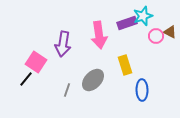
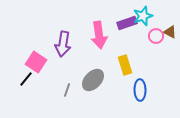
blue ellipse: moved 2 px left
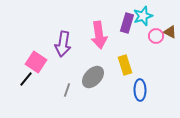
purple rectangle: rotated 54 degrees counterclockwise
gray ellipse: moved 3 px up
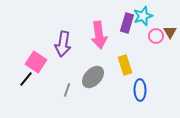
brown triangle: rotated 32 degrees clockwise
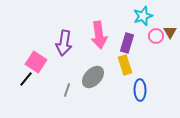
purple rectangle: moved 20 px down
purple arrow: moved 1 px right, 1 px up
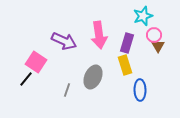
brown triangle: moved 12 px left, 14 px down
pink circle: moved 2 px left, 1 px up
purple arrow: moved 2 px up; rotated 75 degrees counterclockwise
gray ellipse: rotated 20 degrees counterclockwise
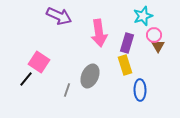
pink arrow: moved 2 px up
purple arrow: moved 5 px left, 25 px up
pink square: moved 3 px right
gray ellipse: moved 3 px left, 1 px up
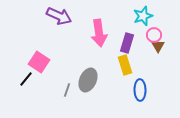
gray ellipse: moved 2 px left, 4 px down
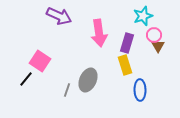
pink square: moved 1 px right, 1 px up
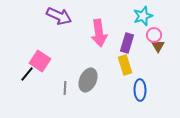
black line: moved 1 px right, 5 px up
gray line: moved 2 px left, 2 px up; rotated 16 degrees counterclockwise
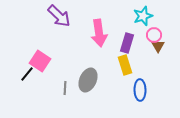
purple arrow: rotated 20 degrees clockwise
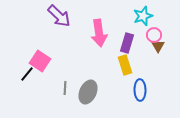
gray ellipse: moved 12 px down
